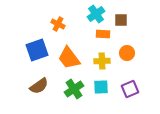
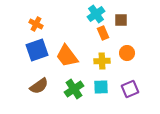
orange cross: moved 22 px left
orange rectangle: moved 1 px up; rotated 64 degrees clockwise
orange trapezoid: moved 2 px left, 2 px up
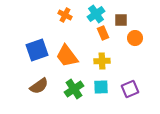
orange cross: moved 29 px right, 9 px up
orange circle: moved 8 px right, 15 px up
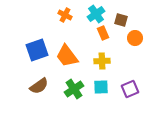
brown square: rotated 16 degrees clockwise
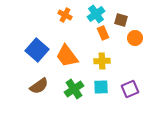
blue square: rotated 30 degrees counterclockwise
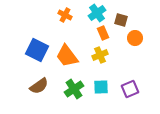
cyan cross: moved 1 px right, 1 px up
blue square: rotated 15 degrees counterclockwise
yellow cross: moved 2 px left, 6 px up; rotated 21 degrees counterclockwise
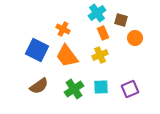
orange cross: moved 2 px left, 14 px down
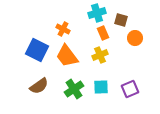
cyan cross: rotated 18 degrees clockwise
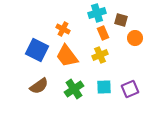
cyan square: moved 3 px right
